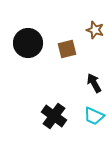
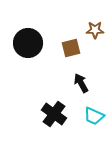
brown star: rotated 18 degrees counterclockwise
brown square: moved 4 px right, 1 px up
black arrow: moved 13 px left
black cross: moved 2 px up
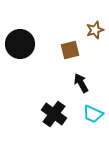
brown star: rotated 18 degrees counterclockwise
black circle: moved 8 px left, 1 px down
brown square: moved 1 px left, 2 px down
cyan trapezoid: moved 1 px left, 2 px up
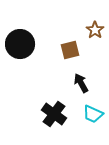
brown star: rotated 18 degrees counterclockwise
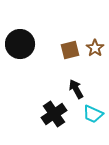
brown star: moved 18 px down
black arrow: moved 5 px left, 6 px down
black cross: rotated 20 degrees clockwise
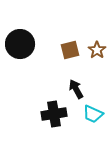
brown star: moved 2 px right, 2 px down
black cross: rotated 25 degrees clockwise
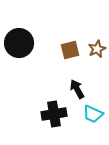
black circle: moved 1 px left, 1 px up
brown star: moved 1 px up; rotated 12 degrees clockwise
black arrow: moved 1 px right
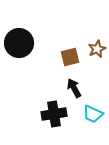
brown square: moved 7 px down
black arrow: moved 3 px left, 1 px up
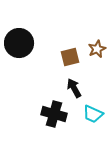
black cross: rotated 25 degrees clockwise
